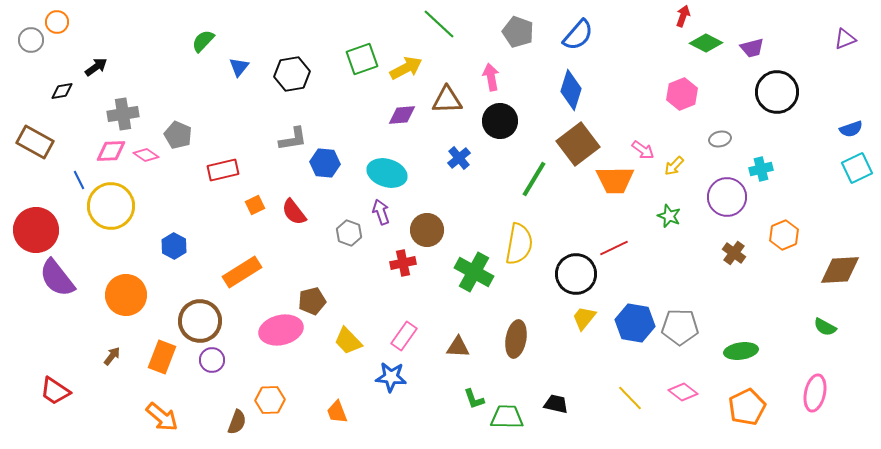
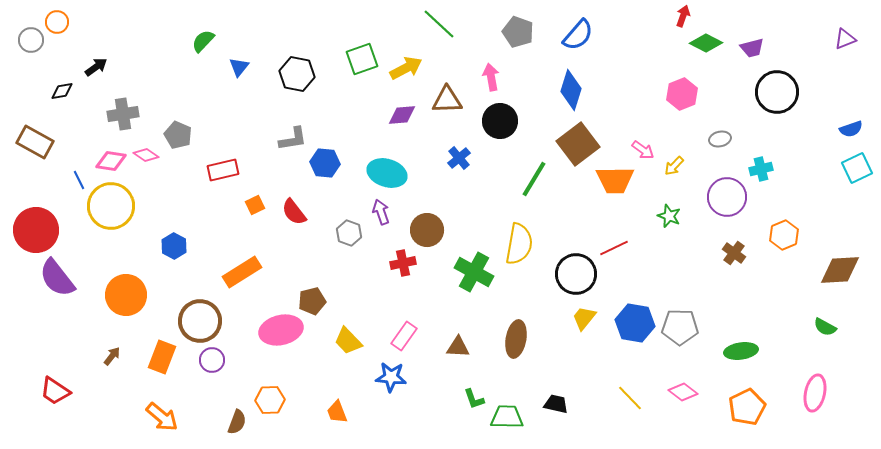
black hexagon at (292, 74): moved 5 px right; rotated 20 degrees clockwise
pink diamond at (111, 151): moved 10 px down; rotated 12 degrees clockwise
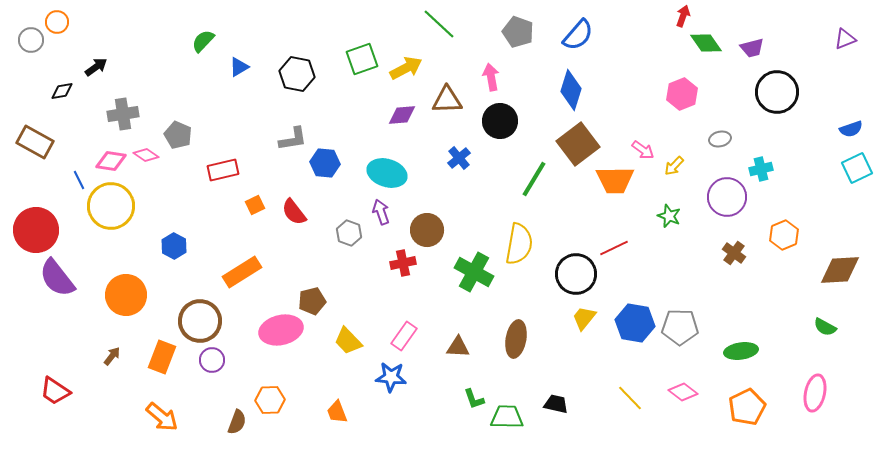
green diamond at (706, 43): rotated 28 degrees clockwise
blue triangle at (239, 67): rotated 20 degrees clockwise
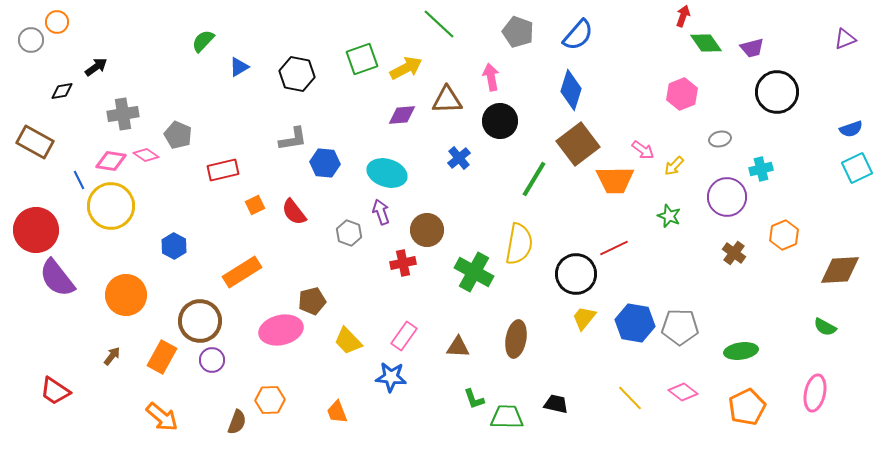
orange rectangle at (162, 357): rotated 8 degrees clockwise
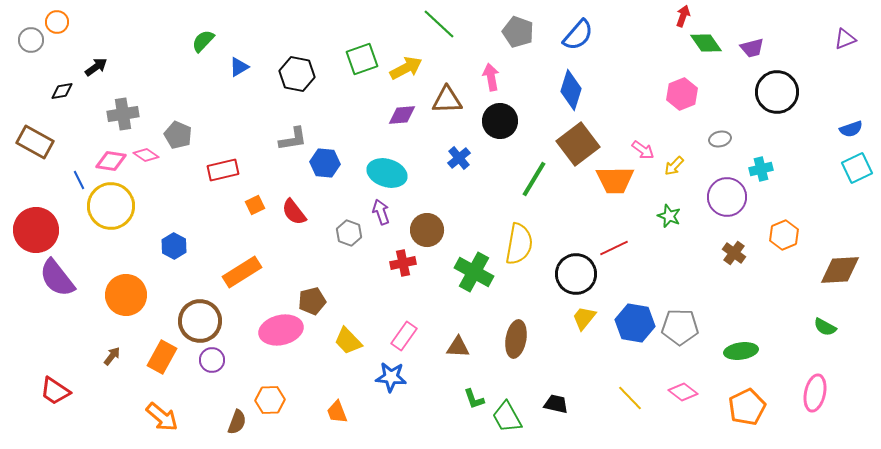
green trapezoid at (507, 417): rotated 120 degrees counterclockwise
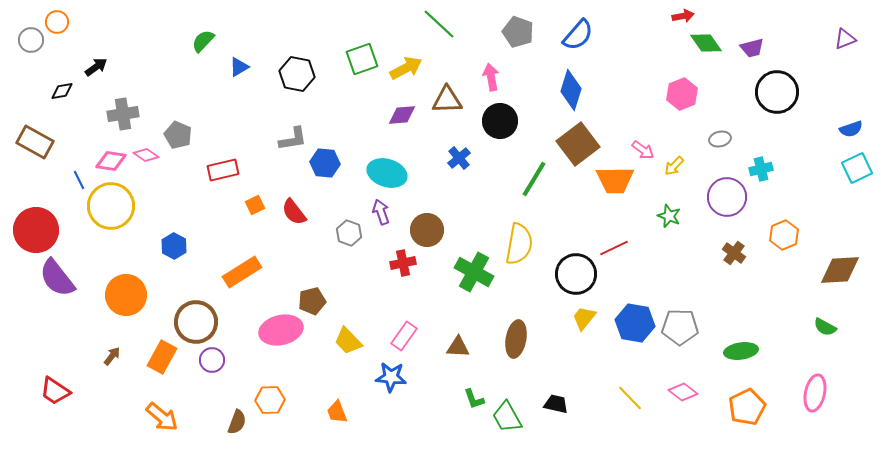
red arrow at (683, 16): rotated 60 degrees clockwise
brown circle at (200, 321): moved 4 px left, 1 px down
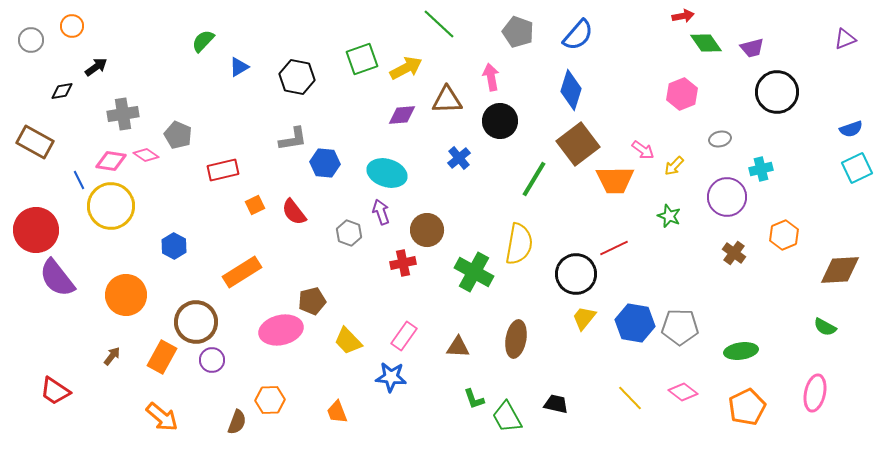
orange circle at (57, 22): moved 15 px right, 4 px down
black hexagon at (297, 74): moved 3 px down
